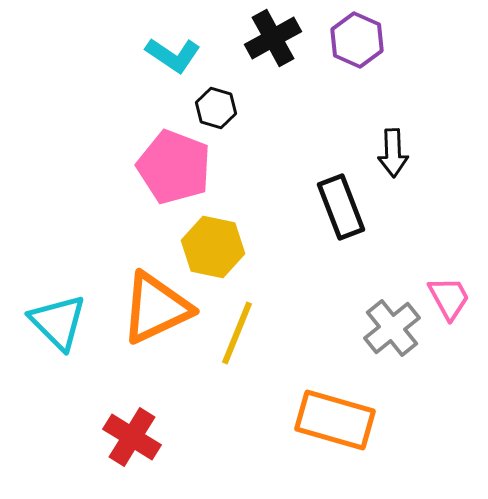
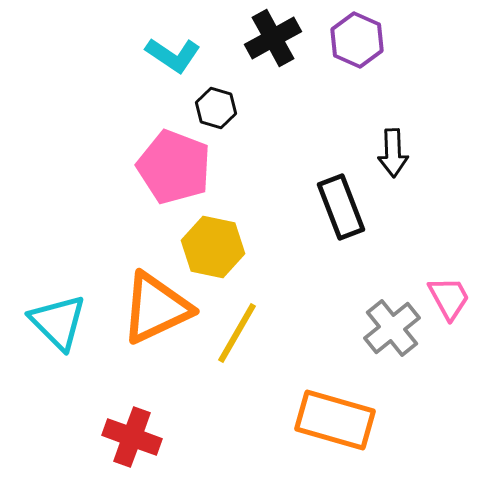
yellow line: rotated 8 degrees clockwise
red cross: rotated 12 degrees counterclockwise
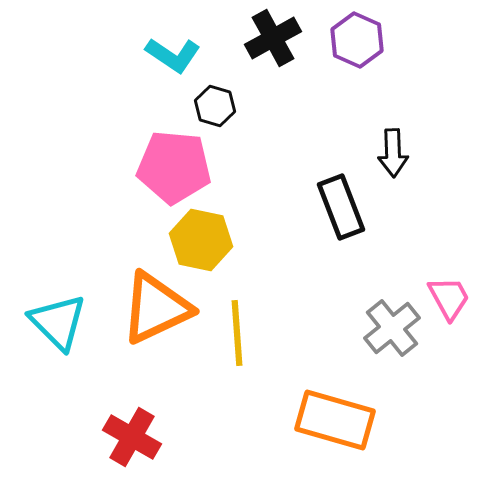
black hexagon: moved 1 px left, 2 px up
pink pentagon: rotated 16 degrees counterclockwise
yellow hexagon: moved 12 px left, 7 px up
yellow line: rotated 34 degrees counterclockwise
red cross: rotated 10 degrees clockwise
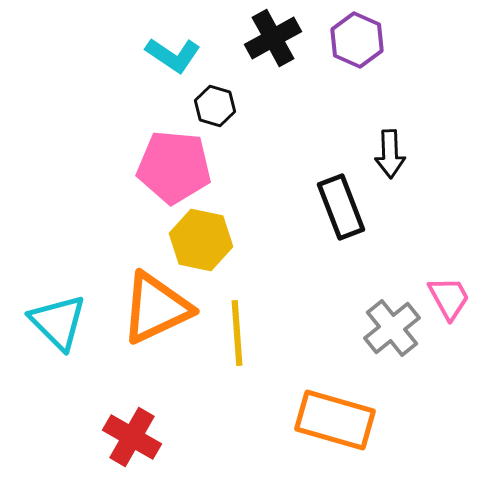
black arrow: moved 3 px left, 1 px down
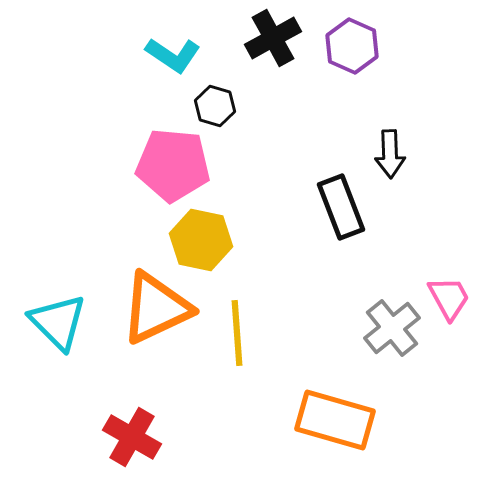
purple hexagon: moved 5 px left, 6 px down
pink pentagon: moved 1 px left, 2 px up
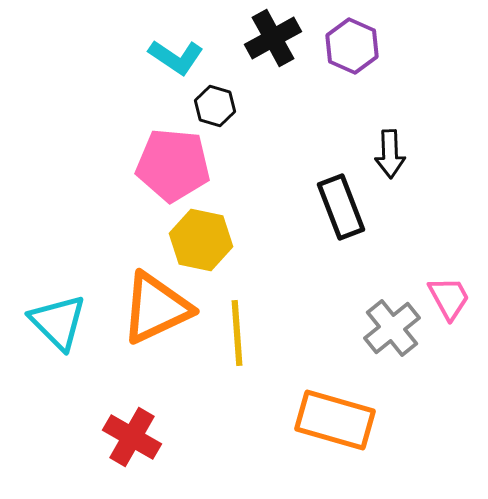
cyan L-shape: moved 3 px right, 2 px down
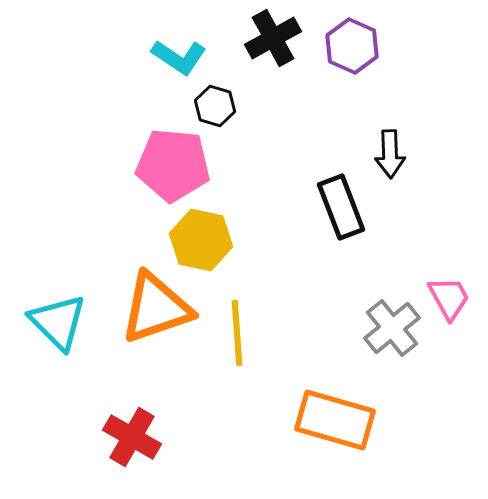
cyan L-shape: moved 3 px right
orange triangle: rotated 6 degrees clockwise
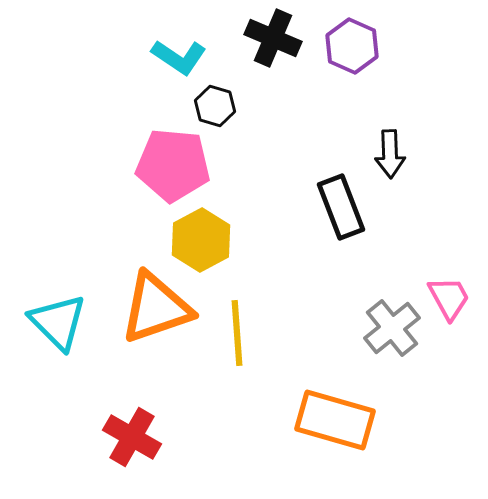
black cross: rotated 38 degrees counterclockwise
yellow hexagon: rotated 20 degrees clockwise
